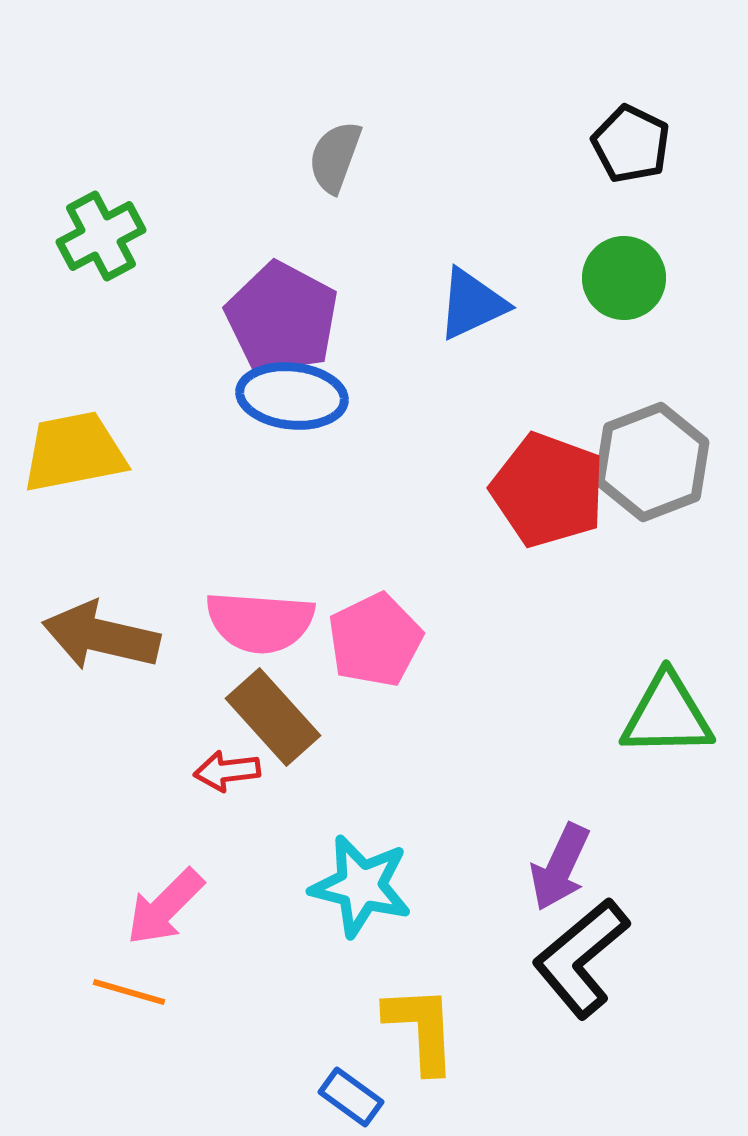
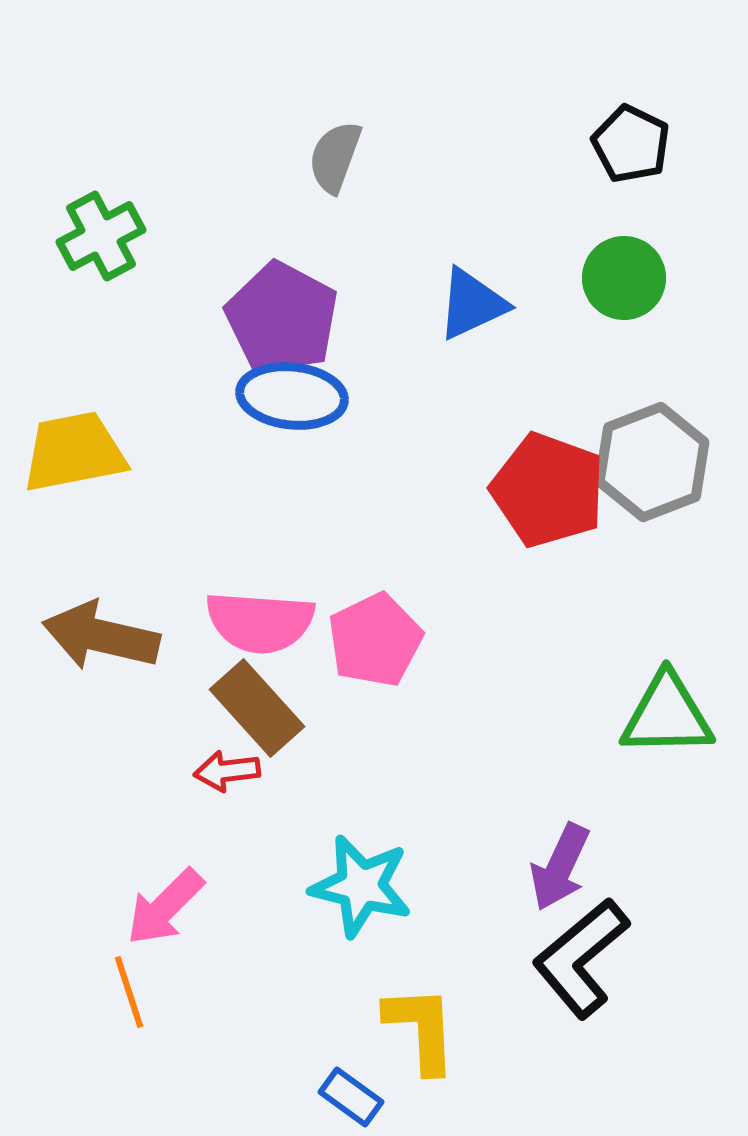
brown rectangle: moved 16 px left, 9 px up
orange line: rotated 56 degrees clockwise
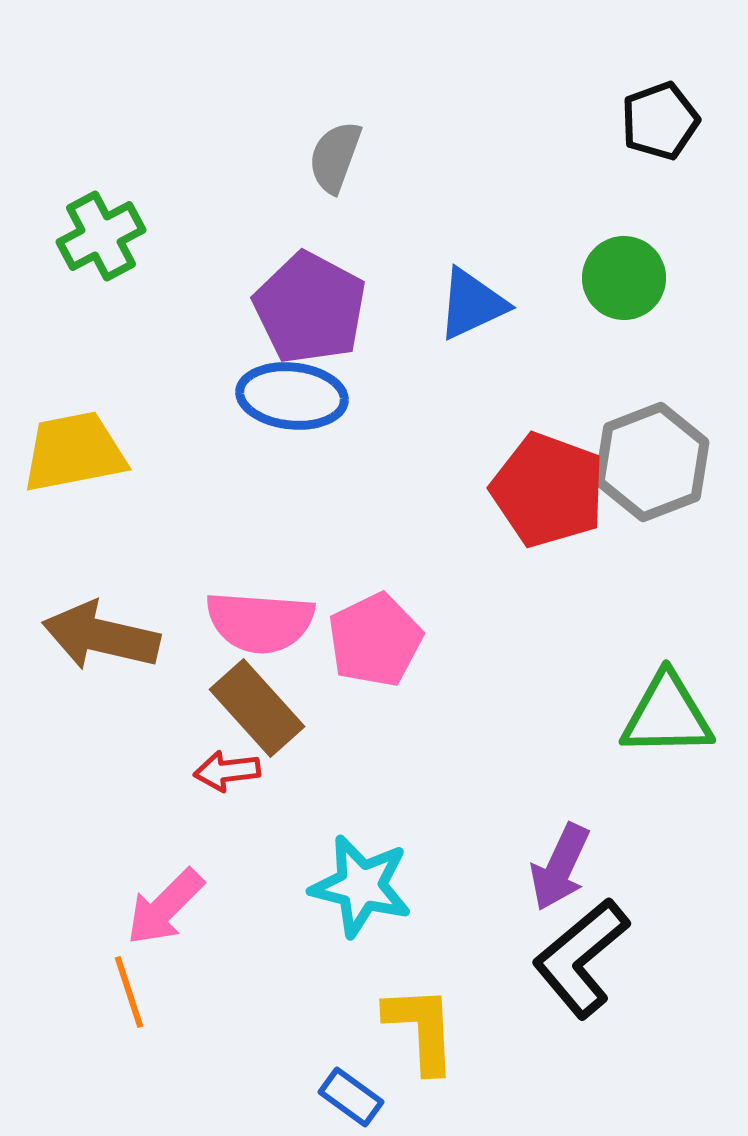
black pentagon: moved 29 px right, 23 px up; rotated 26 degrees clockwise
purple pentagon: moved 28 px right, 10 px up
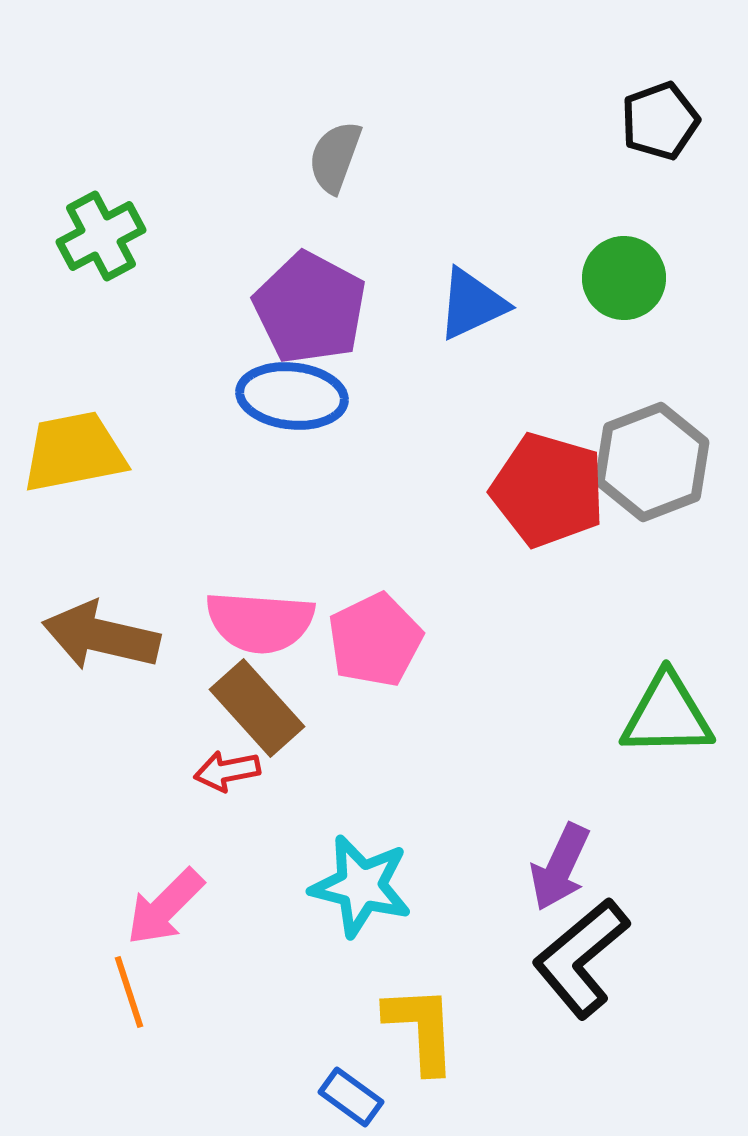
red pentagon: rotated 4 degrees counterclockwise
red arrow: rotated 4 degrees counterclockwise
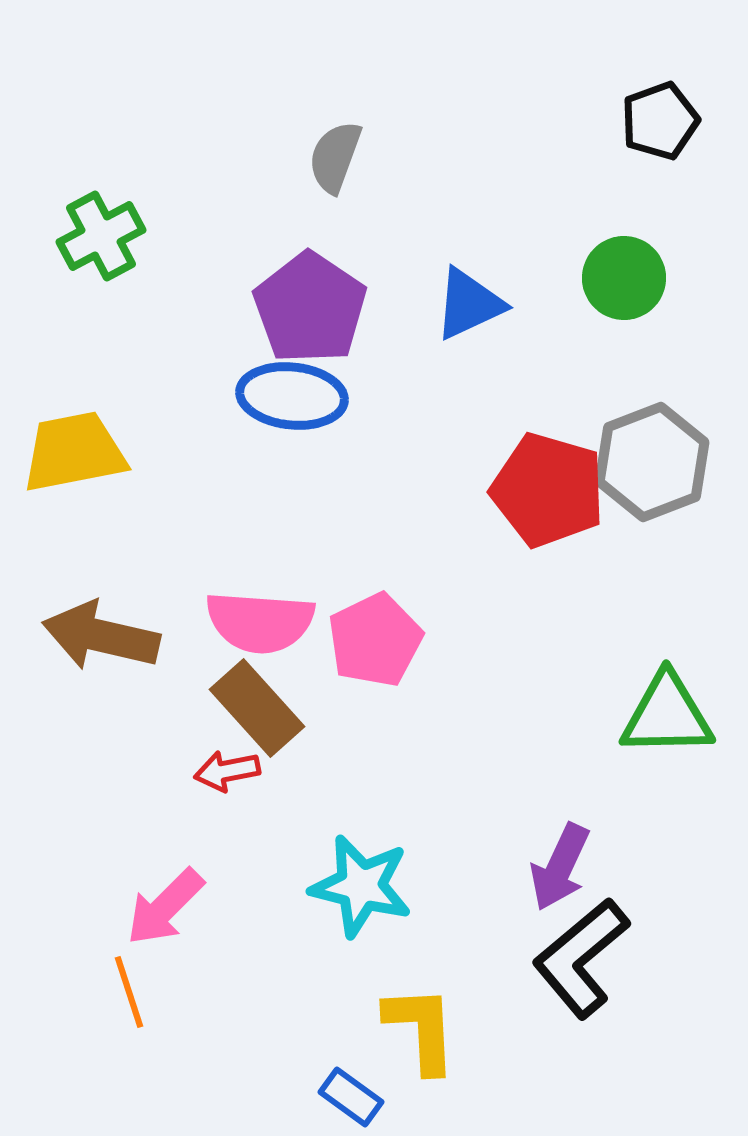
blue triangle: moved 3 px left
purple pentagon: rotated 6 degrees clockwise
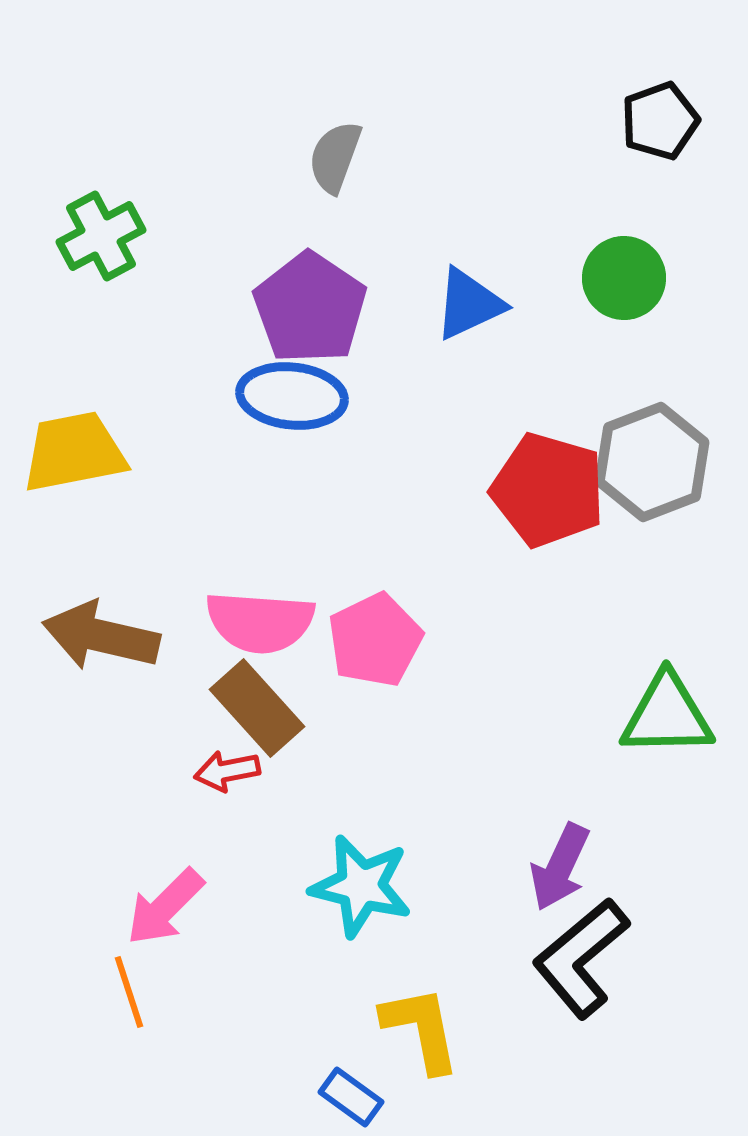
yellow L-shape: rotated 8 degrees counterclockwise
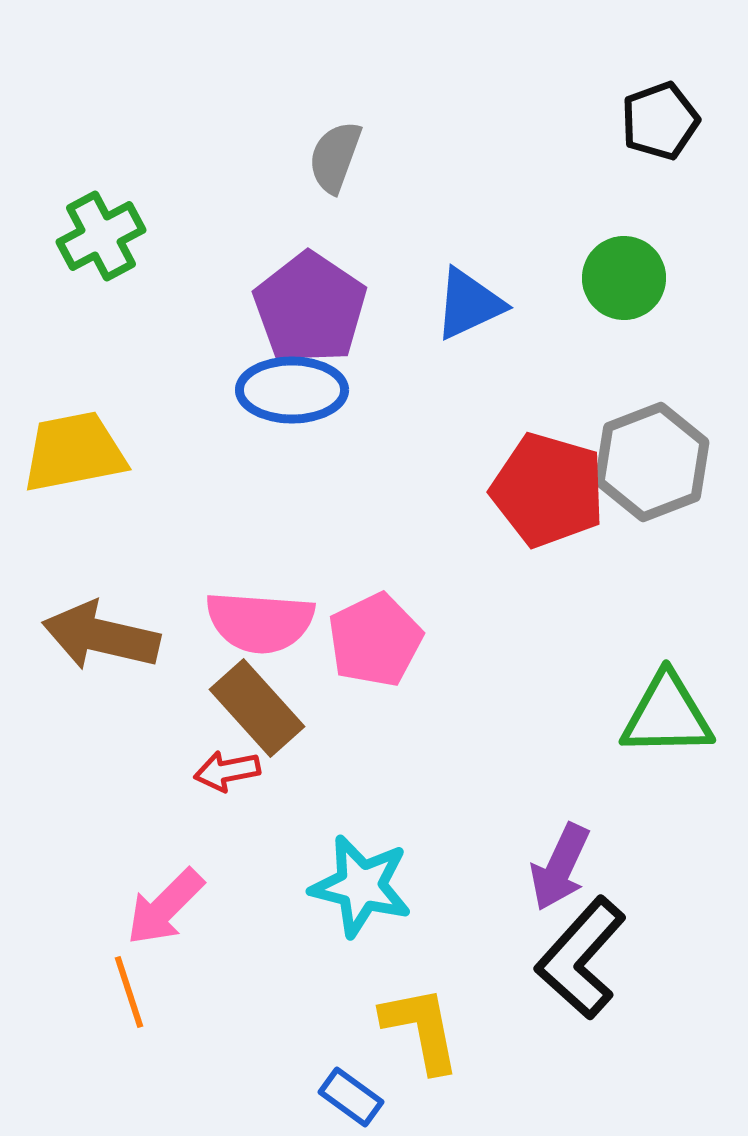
blue ellipse: moved 6 px up; rotated 6 degrees counterclockwise
black L-shape: rotated 8 degrees counterclockwise
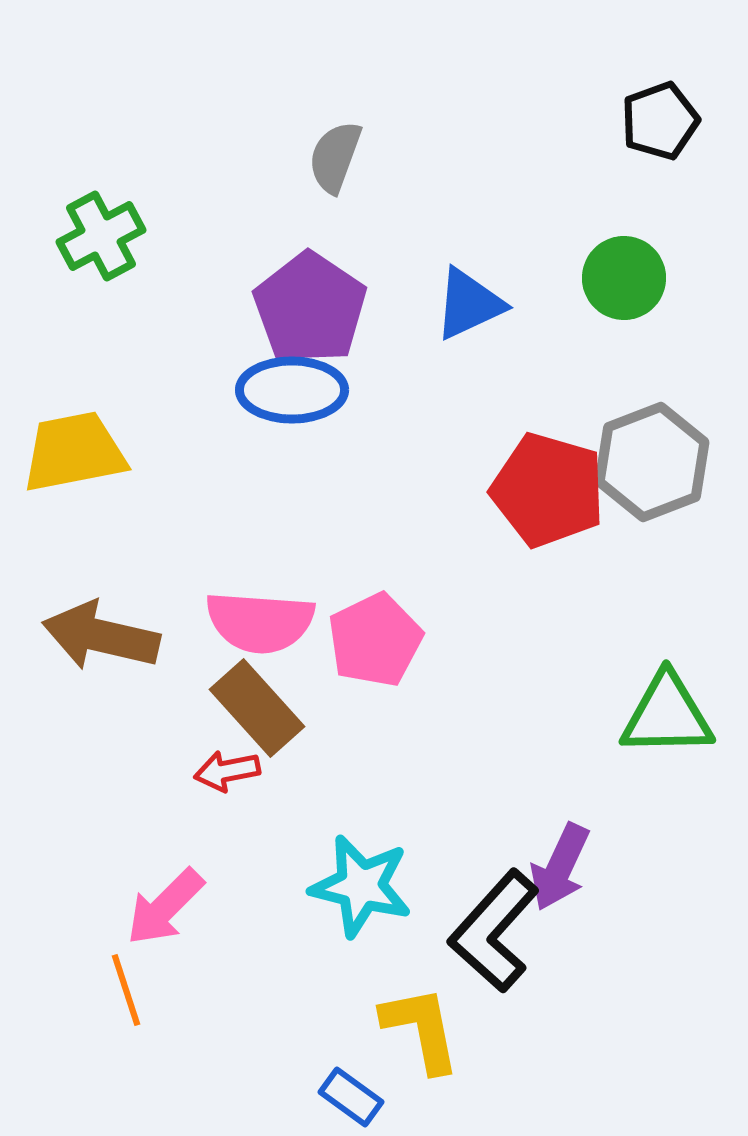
black L-shape: moved 87 px left, 27 px up
orange line: moved 3 px left, 2 px up
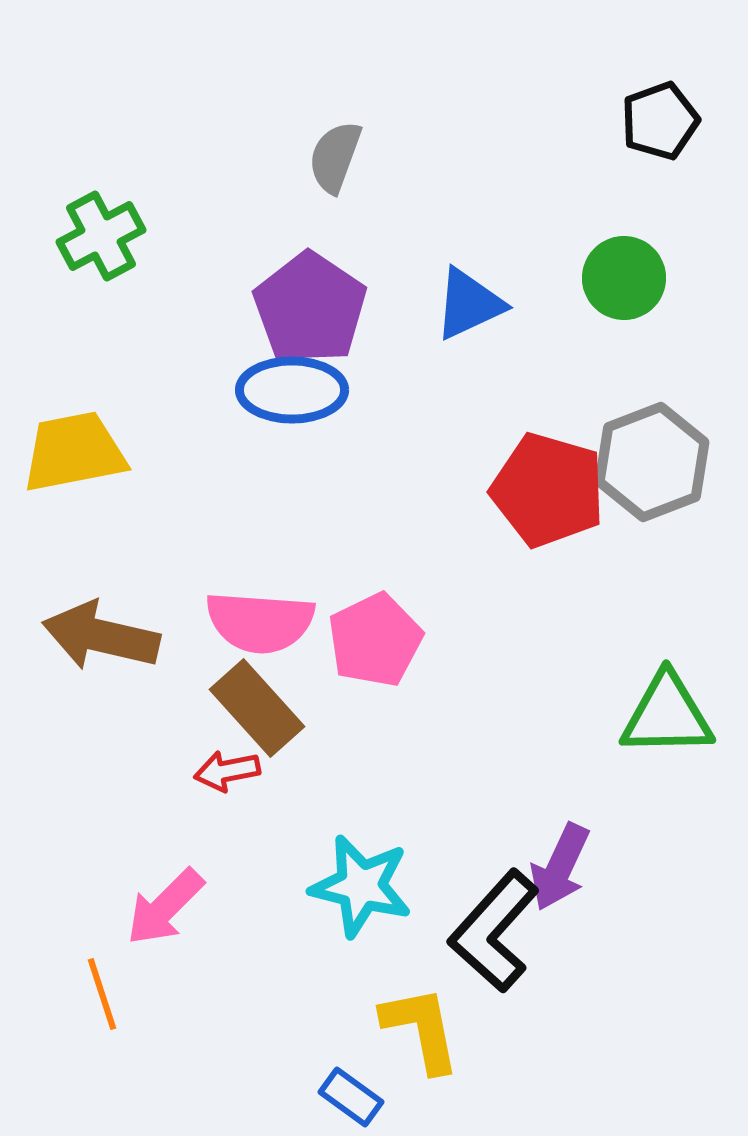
orange line: moved 24 px left, 4 px down
